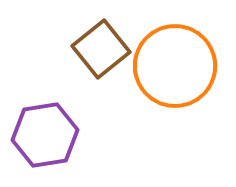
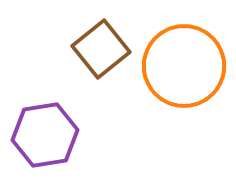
orange circle: moved 9 px right
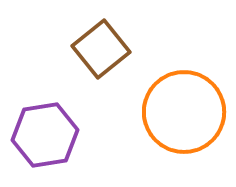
orange circle: moved 46 px down
